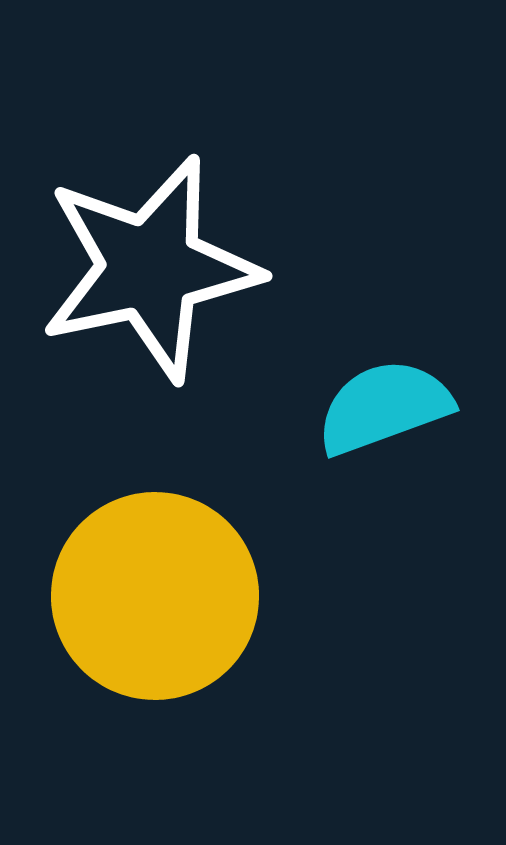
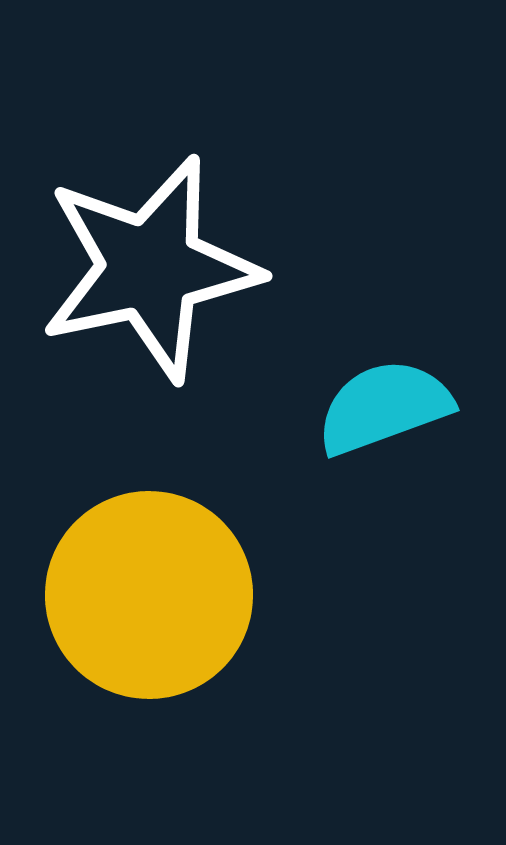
yellow circle: moved 6 px left, 1 px up
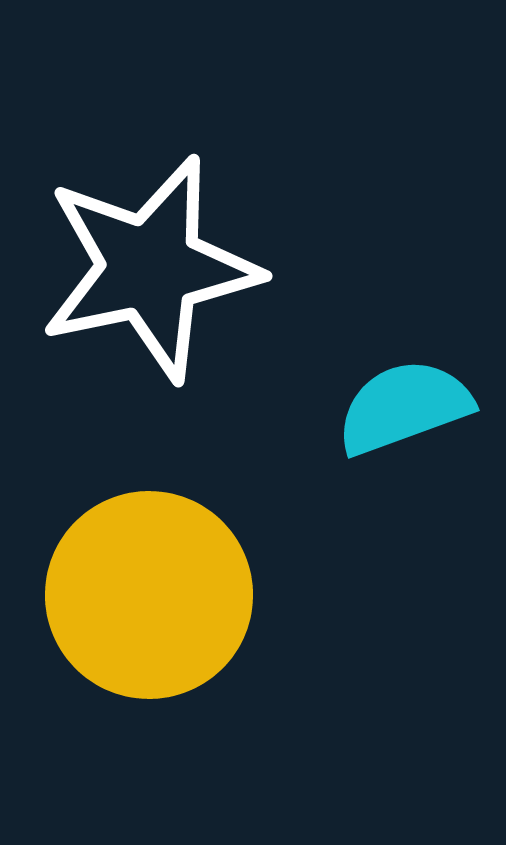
cyan semicircle: moved 20 px right
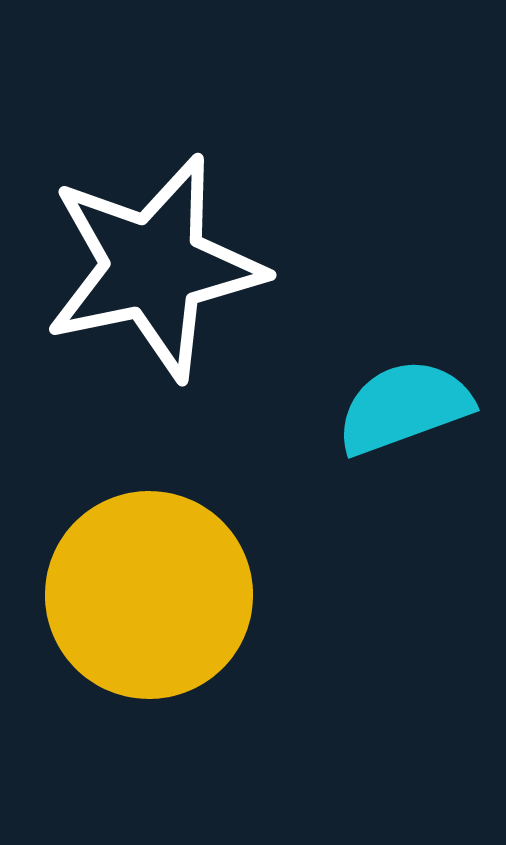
white star: moved 4 px right, 1 px up
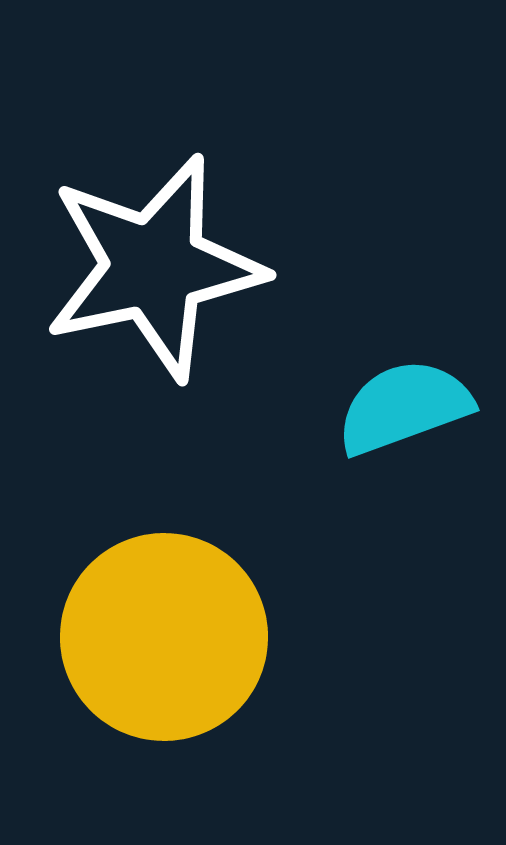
yellow circle: moved 15 px right, 42 px down
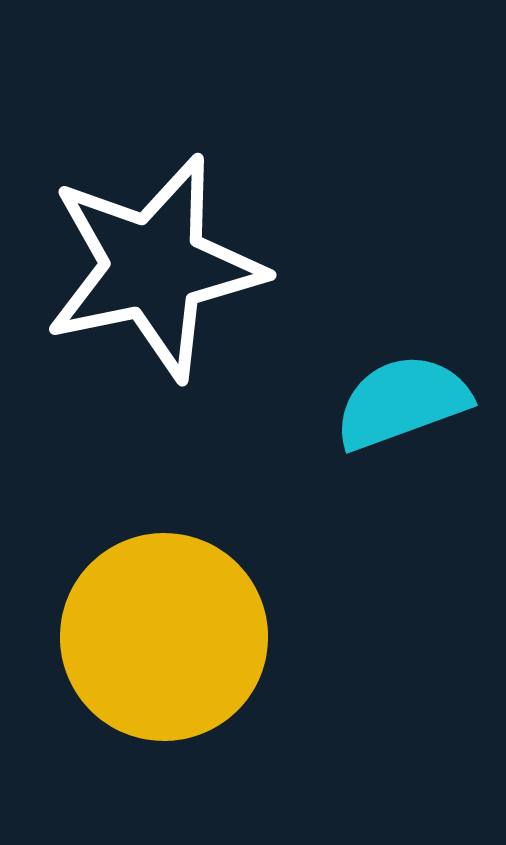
cyan semicircle: moved 2 px left, 5 px up
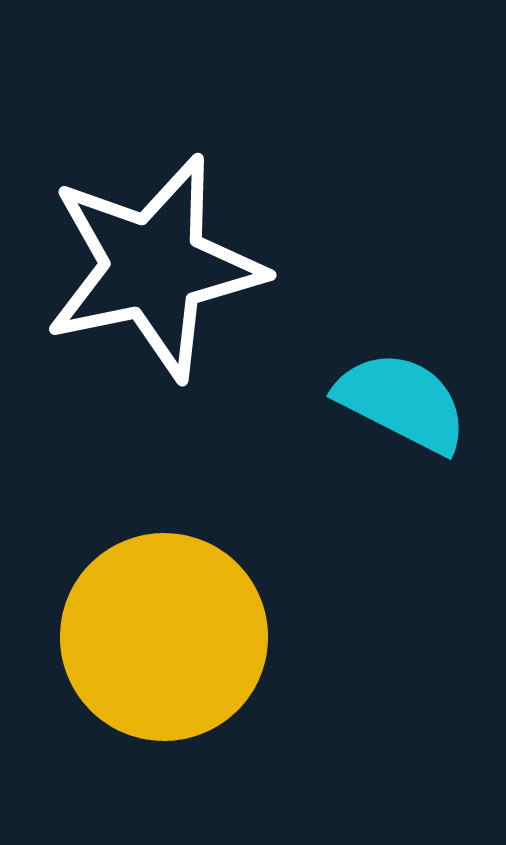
cyan semicircle: rotated 47 degrees clockwise
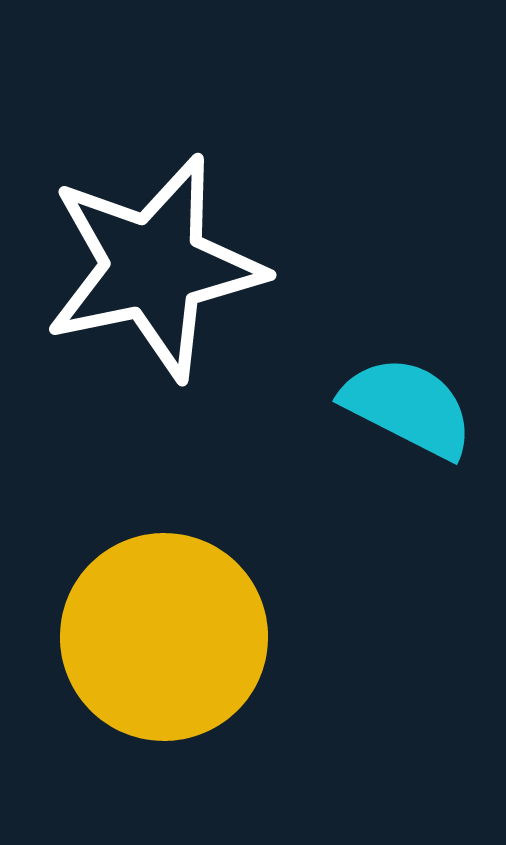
cyan semicircle: moved 6 px right, 5 px down
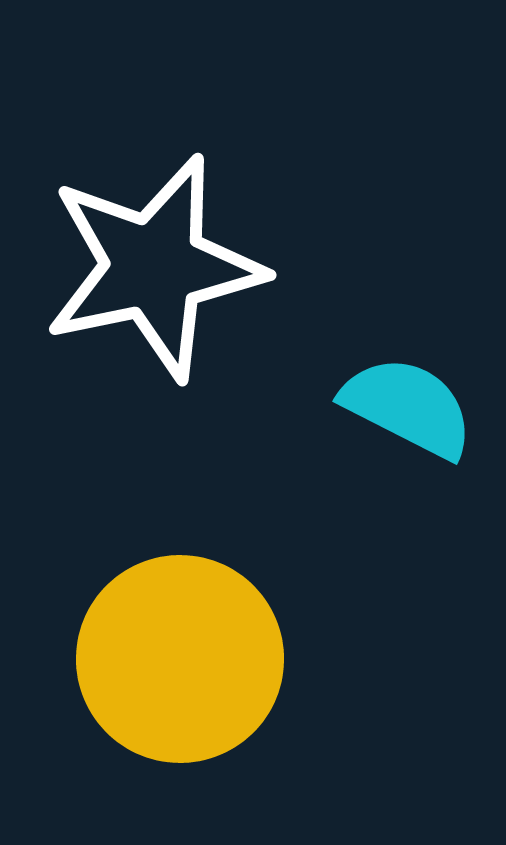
yellow circle: moved 16 px right, 22 px down
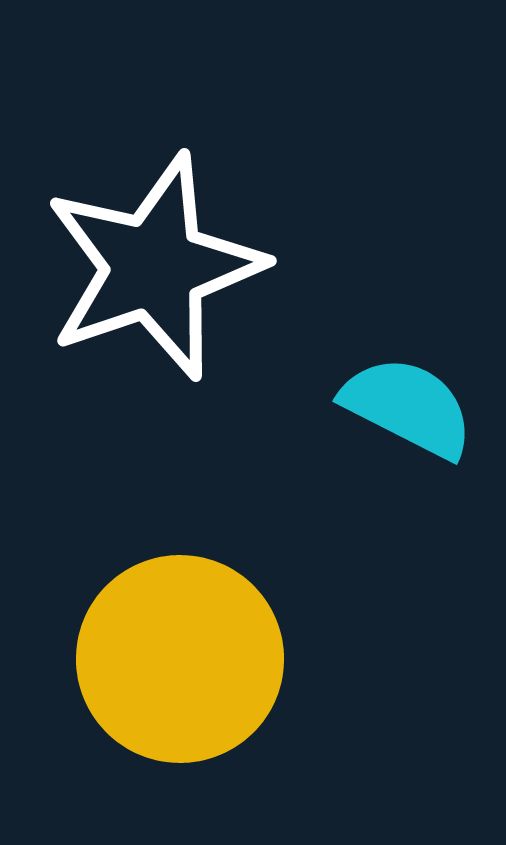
white star: rotated 7 degrees counterclockwise
